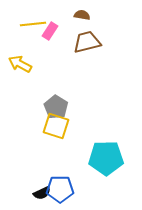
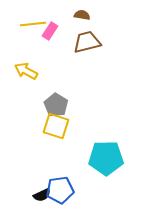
yellow arrow: moved 6 px right, 7 px down
gray pentagon: moved 2 px up
blue pentagon: moved 1 px down; rotated 8 degrees counterclockwise
black semicircle: moved 2 px down
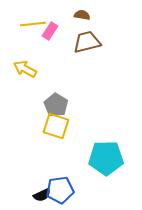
yellow arrow: moved 1 px left, 2 px up
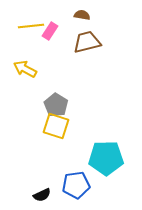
yellow line: moved 2 px left, 2 px down
blue pentagon: moved 16 px right, 5 px up
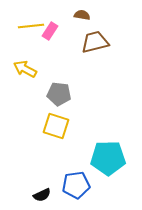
brown trapezoid: moved 8 px right
gray pentagon: moved 3 px right, 11 px up; rotated 25 degrees counterclockwise
cyan pentagon: moved 2 px right
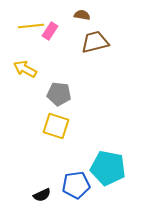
cyan pentagon: moved 10 px down; rotated 12 degrees clockwise
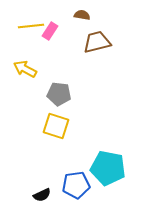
brown trapezoid: moved 2 px right
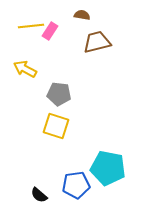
black semicircle: moved 3 px left; rotated 66 degrees clockwise
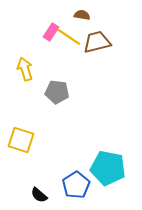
yellow line: moved 38 px right, 11 px down; rotated 40 degrees clockwise
pink rectangle: moved 1 px right, 1 px down
yellow arrow: rotated 45 degrees clockwise
gray pentagon: moved 2 px left, 2 px up
yellow square: moved 35 px left, 14 px down
blue pentagon: rotated 24 degrees counterclockwise
